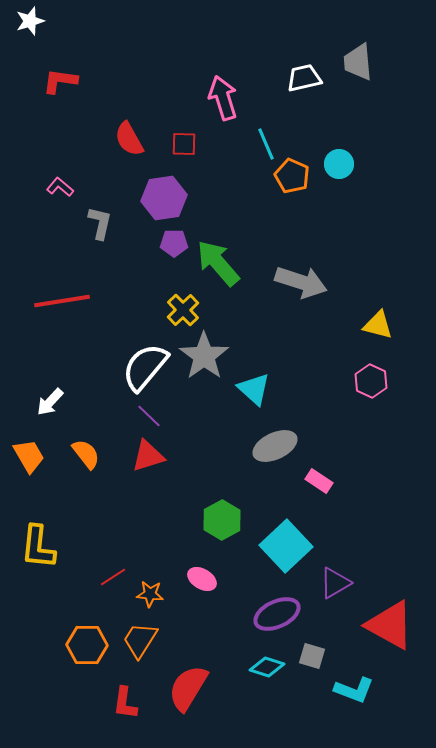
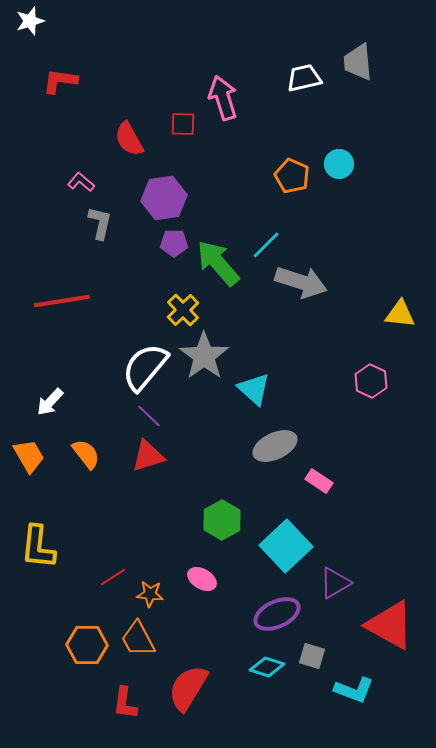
red square at (184, 144): moved 1 px left, 20 px up
cyan line at (266, 144): moved 101 px down; rotated 68 degrees clockwise
pink L-shape at (60, 187): moved 21 px right, 5 px up
yellow triangle at (378, 325): moved 22 px right, 11 px up; rotated 8 degrees counterclockwise
orange trapezoid at (140, 640): moved 2 px left, 1 px up; rotated 60 degrees counterclockwise
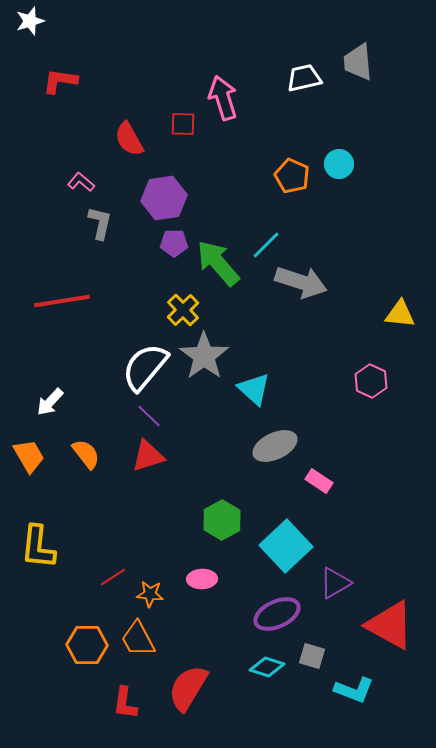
pink ellipse at (202, 579): rotated 32 degrees counterclockwise
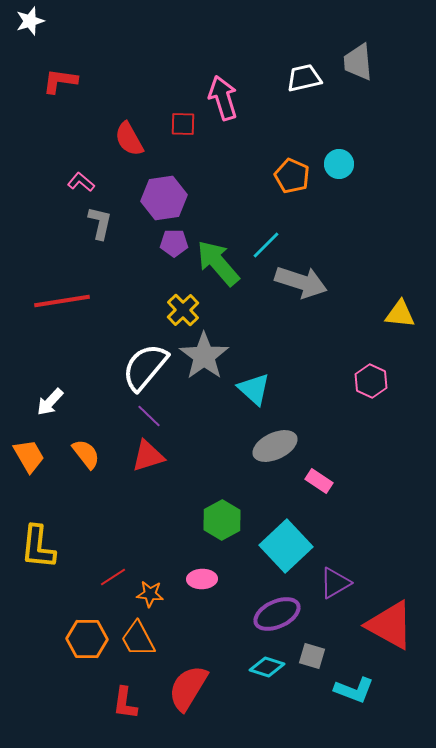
orange hexagon at (87, 645): moved 6 px up
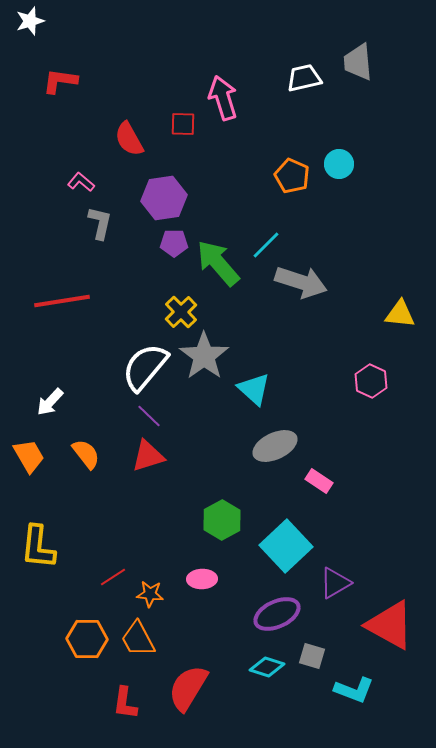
yellow cross at (183, 310): moved 2 px left, 2 px down
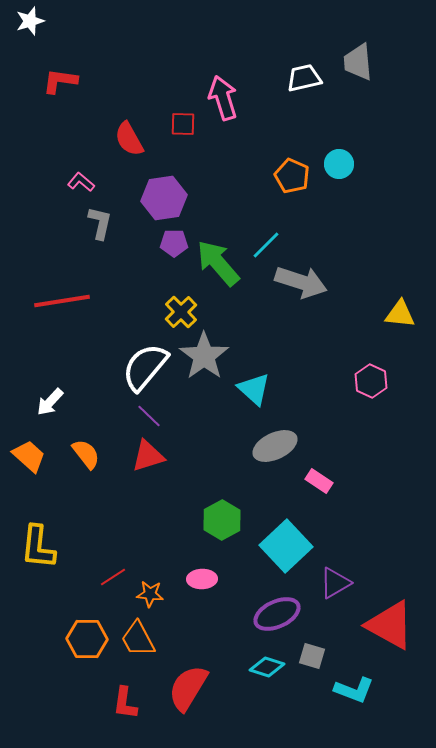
orange trapezoid at (29, 456): rotated 18 degrees counterclockwise
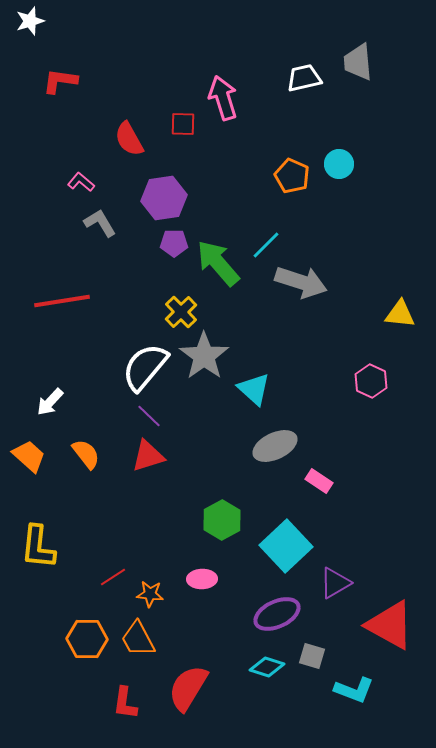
gray L-shape at (100, 223): rotated 44 degrees counterclockwise
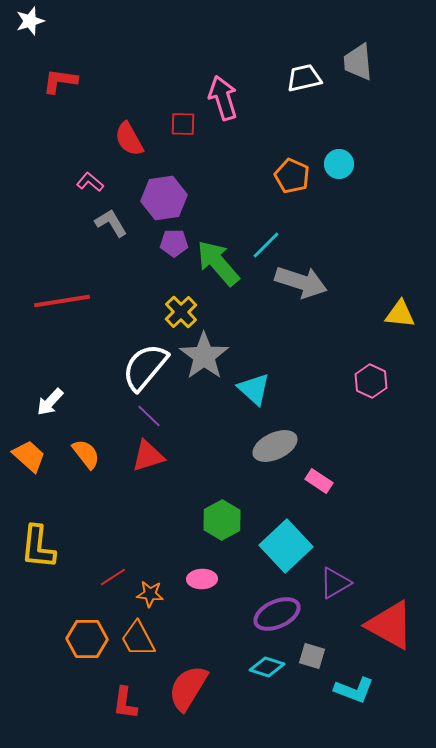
pink L-shape at (81, 182): moved 9 px right
gray L-shape at (100, 223): moved 11 px right
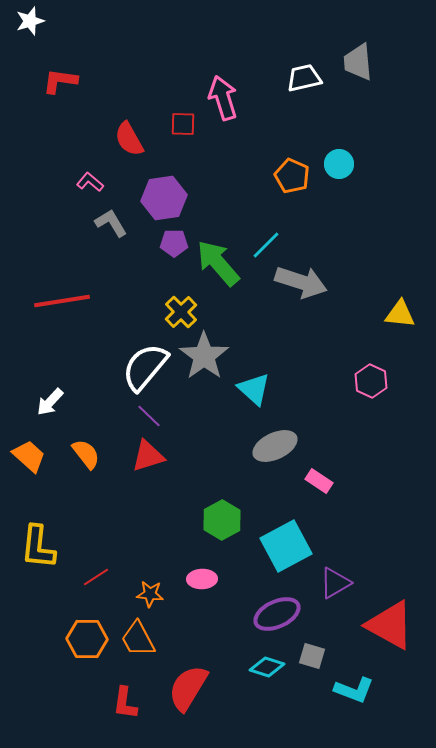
cyan square at (286, 546): rotated 15 degrees clockwise
red line at (113, 577): moved 17 px left
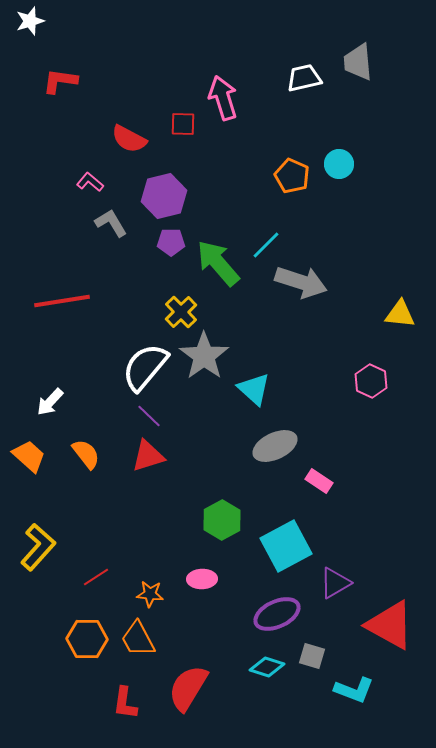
red semicircle at (129, 139): rotated 33 degrees counterclockwise
purple hexagon at (164, 198): moved 2 px up; rotated 6 degrees counterclockwise
purple pentagon at (174, 243): moved 3 px left, 1 px up
yellow L-shape at (38, 547): rotated 144 degrees counterclockwise
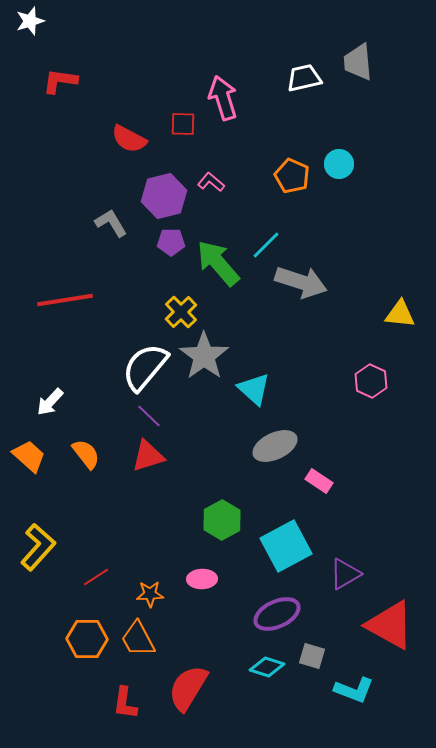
pink L-shape at (90, 182): moved 121 px right
red line at (62, 301): moved 3 px right, 1 px up
purple triangle at (335, 583): moved 10 px right, 9 px up
orange star at (150, 594): rotated 8 degrees counterclockwise
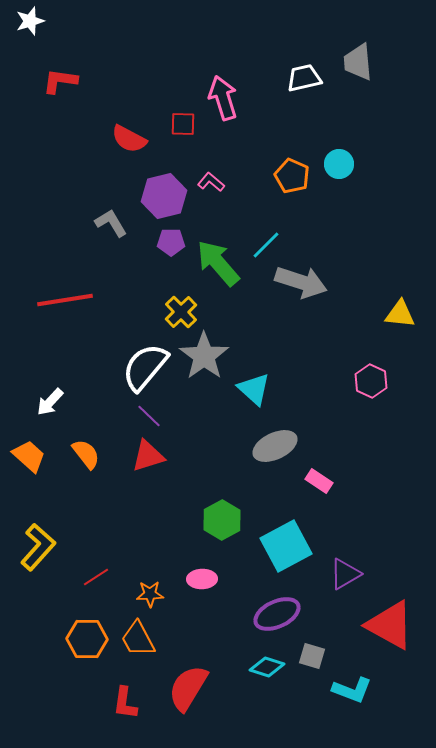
cyan L-shape at (354, 690): moved 2 px left
